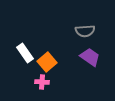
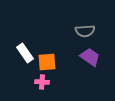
orange square: rotated 36 degrees clockwise
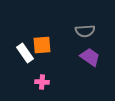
orange square: moved 5 px left, 17 px up
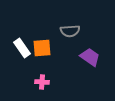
gray semicircle: moved 15 px left
orange square: moved 3 px down
white rectangle: moved 3 px left, 5 px up
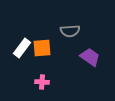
white rectangle: rotated 72 degrees clockwise
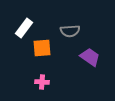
white rectangle: moved 2 px right, 20 px up
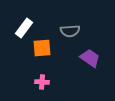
purple trapezoid: moved 1 px down
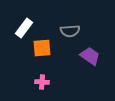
purple trapezoid: moved 2 px up
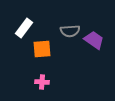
orange square: moved 1 px down
purple trapezoid: moved 4 px right, 16 px up
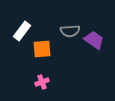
white rectangle: moved 2 px left, 3 px down
pink cross: rotated 24 degrees counterclockwise
